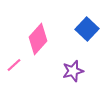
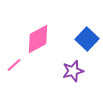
blue square: moved 10 px down
pink diamond: rotated 20 degrees clockwise
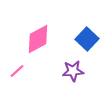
pink line: moved 3 px right, 6 px down
purple star: rotated 10 degrees clockwise
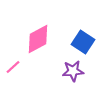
blue square: moved 4 px left, 3 px down; rotated 10 degrees counterclockwise
pink line: moved 4 px left, 4 px up
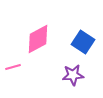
pink line: rotated 28 degrees clockwise
purple star: moved 4 px down
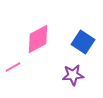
pink line: rotated 14 degrees counterclockwise
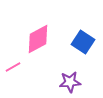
purple star: moved 3 px left, 7 px down
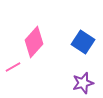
pink diamond: moved 4 px left, 3 px down; rotated 20 degrees counterclockwise
purple star: moved 13 px right, 1 px down; rotated 10 degrees counterclockwise
